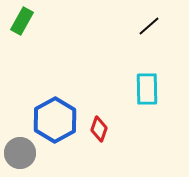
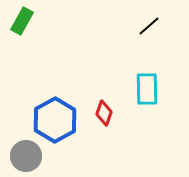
red diamond: moved 5 px right, 16 px up
gray circle: moved 6 px right, 3 px down
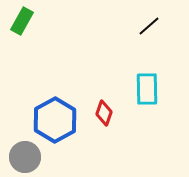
gray circle: moved 1 px left, 1 px down
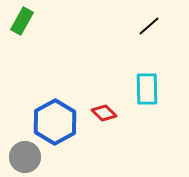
red diamond: rotated 65 degrees counterclockwise
blue hexagon: moved 2 px down
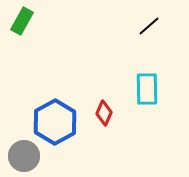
red diamond: rotated 70 degrees clockwise
gray circle: moved 1 px left, 1 px up
